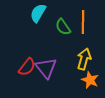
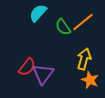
cyan semicircle: rotated 12 degrees clockwise
orange line: rotated 50 degrees clockwise
purple triangle: moved 3 px left, 6 px down; rotated 15 degrees clockwise
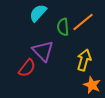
green semicircle: rotated 30 degrees clockwise
yellow arrow: moved 1 px down
red semicircle: moved 1 px down
purple triangle: moved 23 px up; rotated 20 degrees counterclockwise
orange star: moved 2 px right, 5 px down
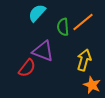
cyan semicircle: moved 1 px left
purple triangle: rotated 25 degrees counterclockwise
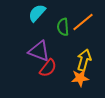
purple triangle: moved 4 px left
red semicircle: moved 21 px right
orange star: moved 12 px left, 7 px up; rotated 30 degrees counterclockwise
